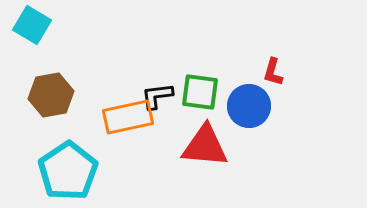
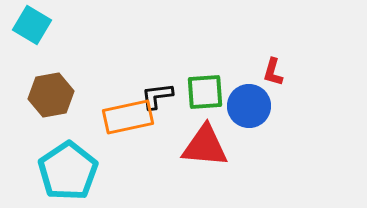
green square: moved 5 px right; rotated 12 degrees counterclockwise
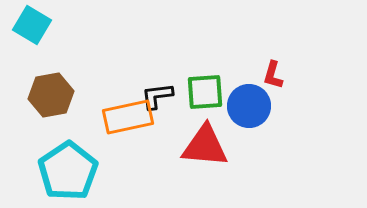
red L-shape: moved 3 px down
